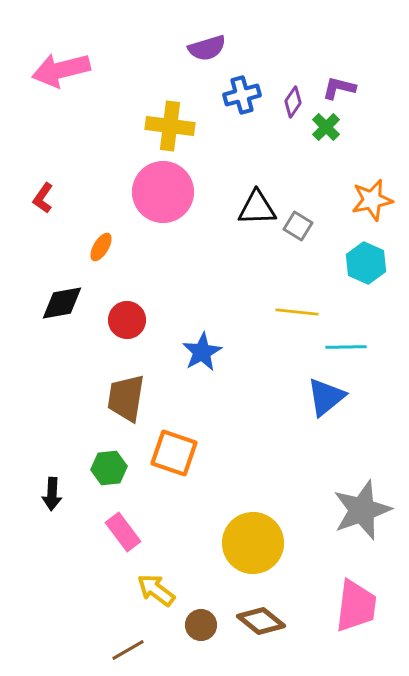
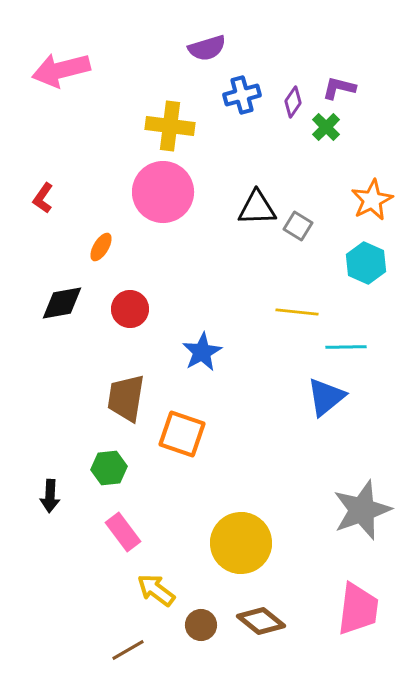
orange star: rotated 15 degrees counterclockwise
red circle: moved 3 px right, 11 px up
orange square: moved 8 px right, 19 px up
black arrow: moved 2 px left, 2 px down
yellow circle: moved 12 px left
pink trapezoid: moved 2 px right, 3 px down
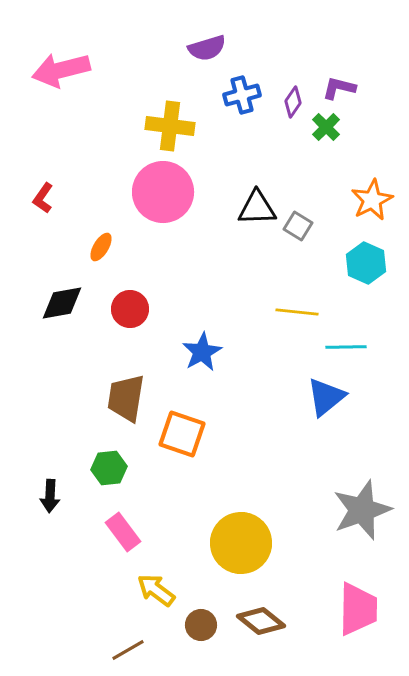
pink trapezoid: rotated 6 degrees counterclockwise
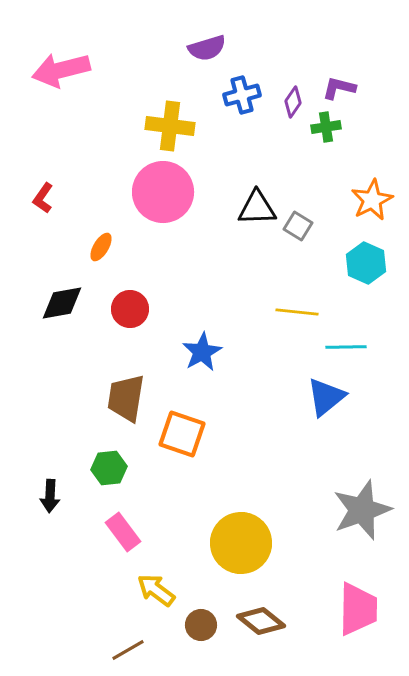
green cross: rotated 36 degrees clockwise
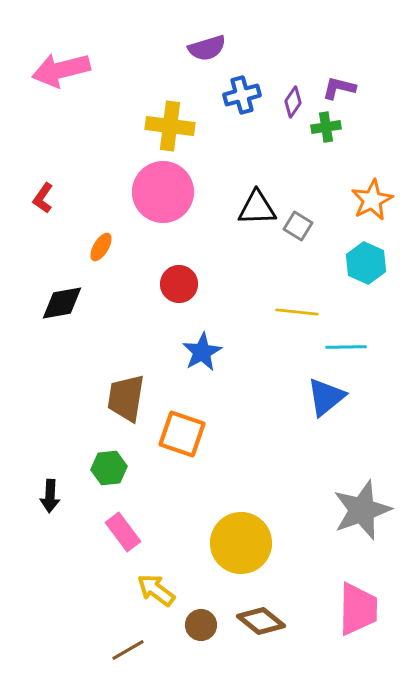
red circle: moved 49 px right, 25 px up
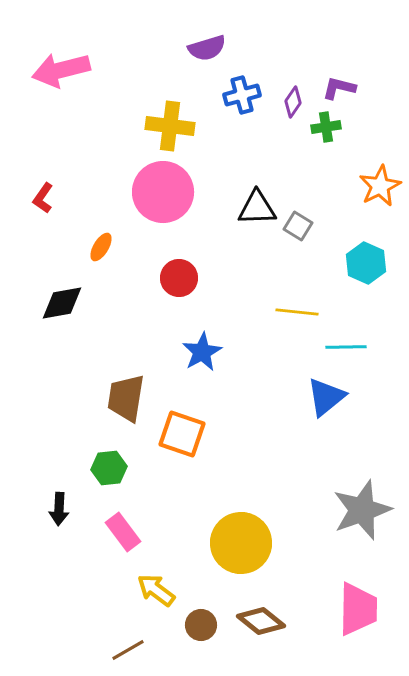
orange star: moved 8 px right, 14 px up
red circle: moved 6 px up
black arrow: moved 9 px right, 13 px down
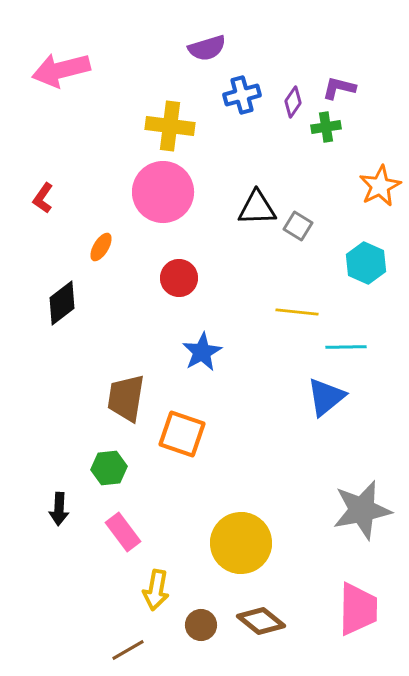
black diamond: rotated 27 degrees counterclockwise
gray star: rotated 8 degrees clockwise
yellow arrow: rotated 117 degrees counterclockwise
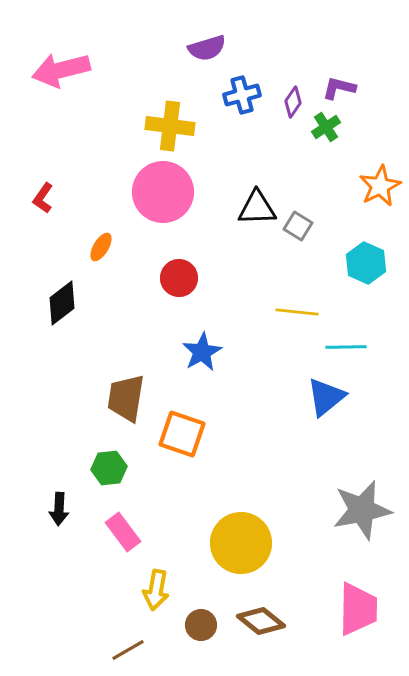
green cross: rotated 24 degrees counterclockwise
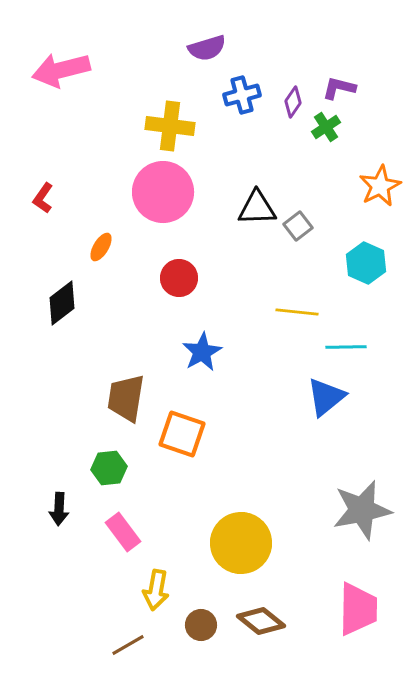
gray square: rotated 20 degrees clockwise
brown line: moved 5 px up
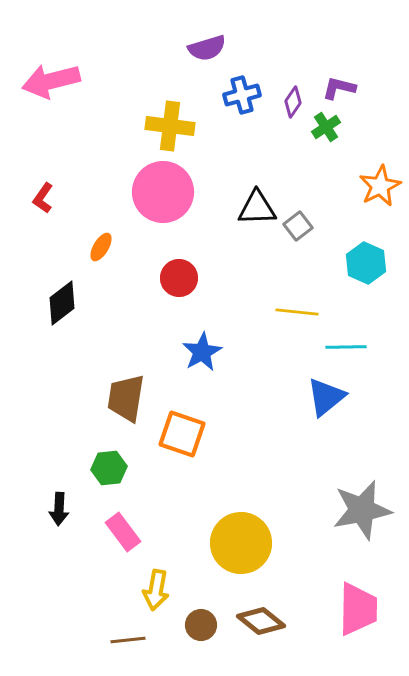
pink arrow: moved 10 px left, 11 px down
brown line: moved 5 px up; rotated 24 degrees clockwise
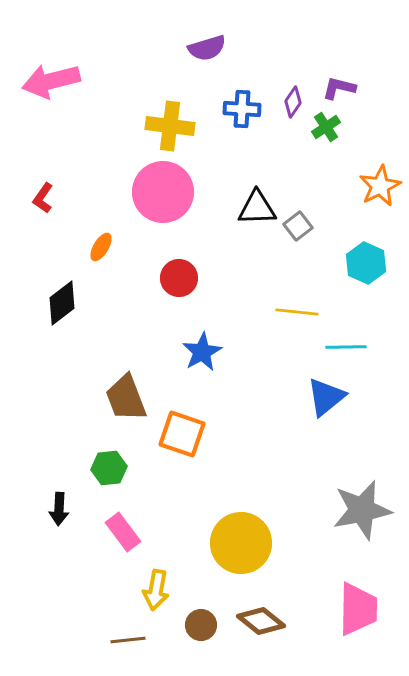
blue cross: moved 14 px down; rotated 18 degrees clockwise
brown trapezoid: rotated 30 degrees counterclockwise
